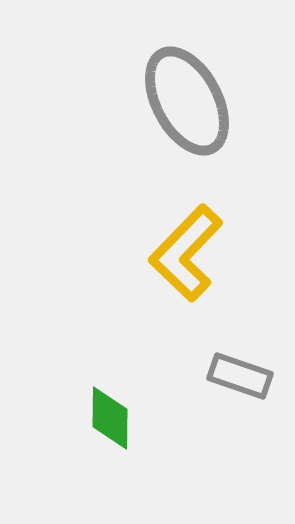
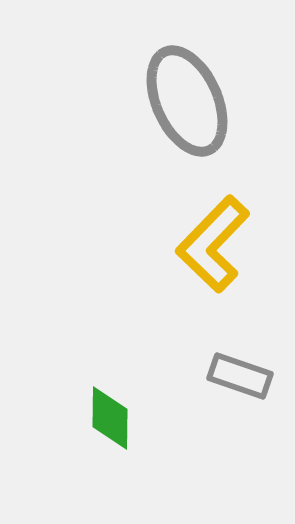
gray ellipse: rotated 4 degrees clockwise
yellow L-shape: moved 27 px right, 9 px up
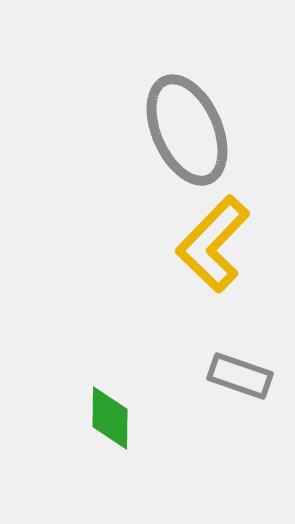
gray ellipse: moved 29 px down
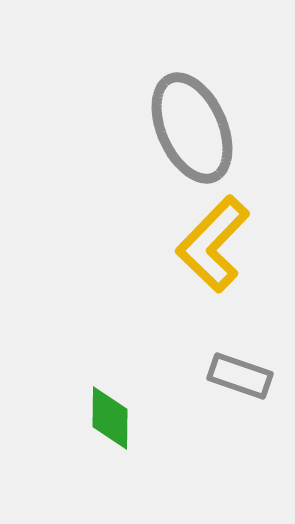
gray ellipse: moved 5 px right, 2 px up
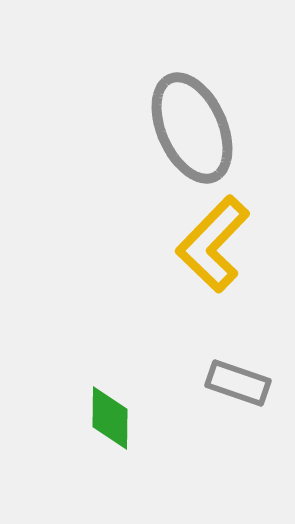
gray rectangle: moved 2 px left, 7 px down
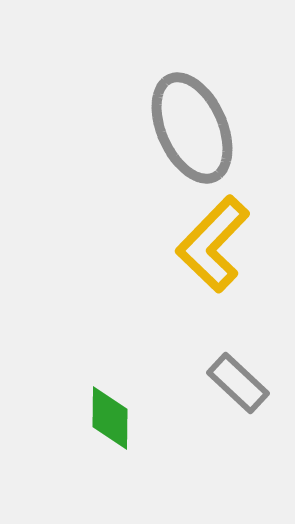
gray rectangle: rotated 24 degrees clockwise
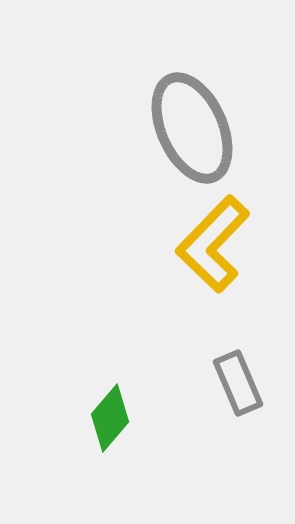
gray rectangle: rotated 24 degrees clockwise
green diamond: rotated 40 degrees clockwise
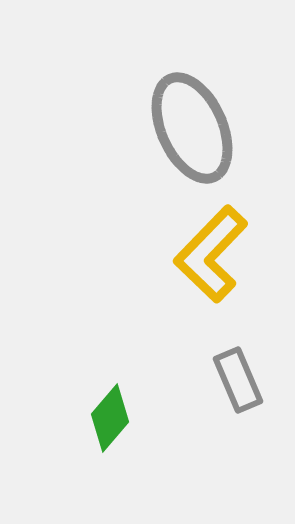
yellow L-shape: moved 2 px left, 10 px down
gray rectangle: moved 3 px up
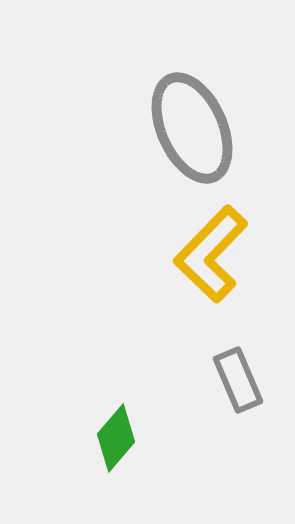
green diamond: moved 6 px right, 20 px down
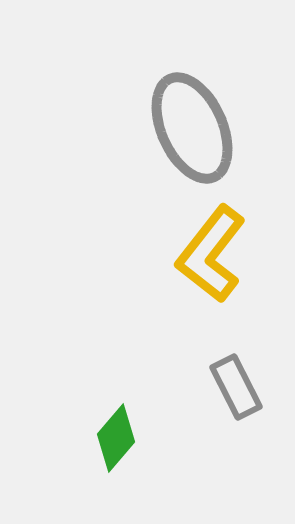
yellow L-shape: rotated 6 degrees counterclockwise
gray rectangle: moved 2 px left, 7 px down; rotated 4 degrees counterclockwise
